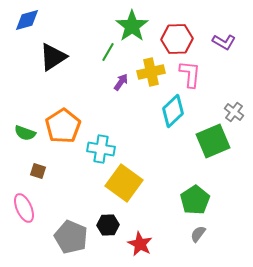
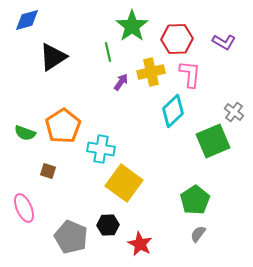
green line: rotated 42 degrees counterclockwise
brown square: moved 10 px right
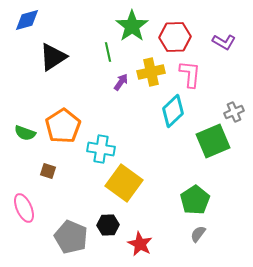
red hexagon: moved 2 px left, 2 px up
gray cross: rotated 30 degrees clockwise
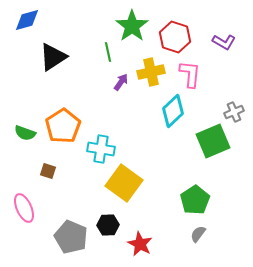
red hexagon: rotated 20 degrees clockwise
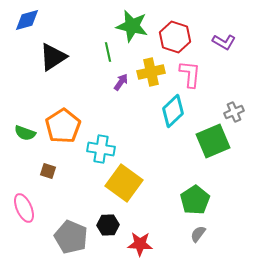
green star: rotated 24 degrees counterclockwise
red star: rotated 25 degrees counterclockwise
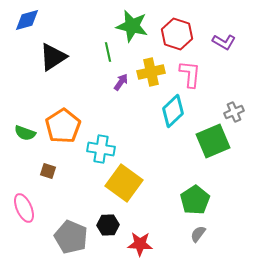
red hexagon: moved 2 px right, 3 px up
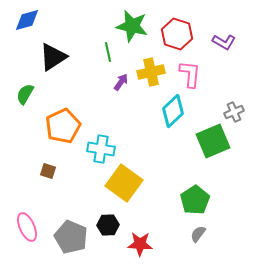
orange pentagon: rotated 8 degrees clockwise
green semicircle: moved 39 px up; rotated 100 degrees clockwise
pink ellipse: moved 3 px right, 19 px down
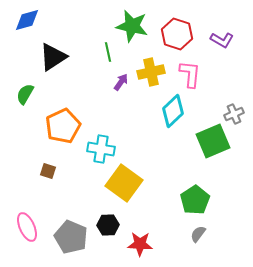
purple L-shape: moved 2 px left, 2 px up
gray cross: moved 2 px down
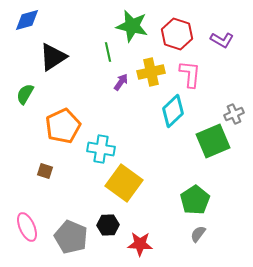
brown square: moved 3 px left
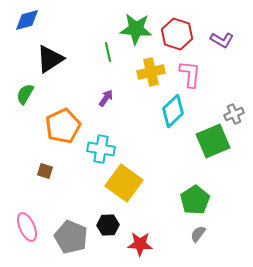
green star: moved 4 px right, 3 px down; rotated 8 degrees counterclockwise
black triangle: moved 3 px left, 2 px down
purple arrow: moved 15 px left, 16 px down
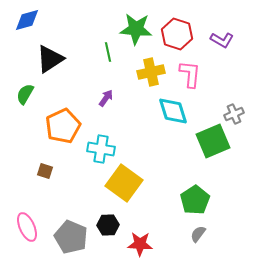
cyan diamond: rotated 64 degrees counterclockwise
